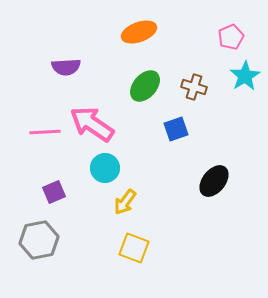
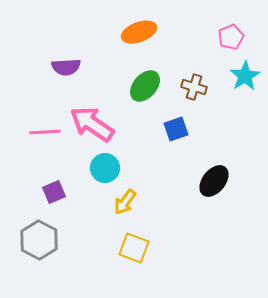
gray hexagon: rotated 21 degrees counterclockwise
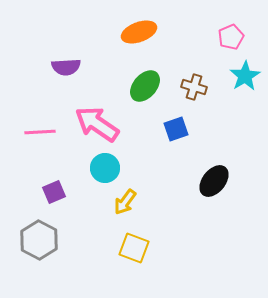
pink arrow: moved 5 px right
pink line: moved 5 px left
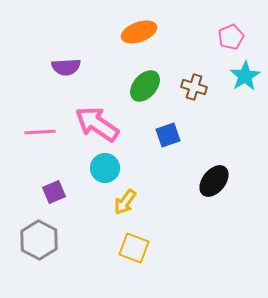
blue square: moved 8 px left, 6 px down
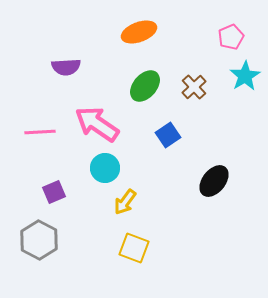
brown cross: rotated 30 degrees clockwise
blue square: rotated 15 degrees counterclockwise
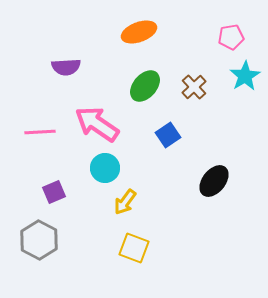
pink pentagon: rotated 15 degrees clockwise
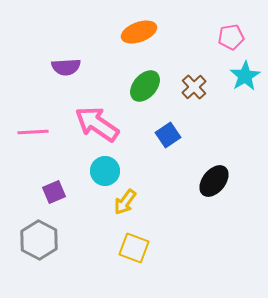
pink line: moved 7 px left
cyan circle: moved 3 px down
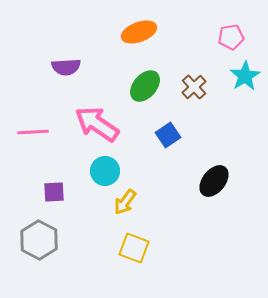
purple square: rotated 20 degrees clockwise
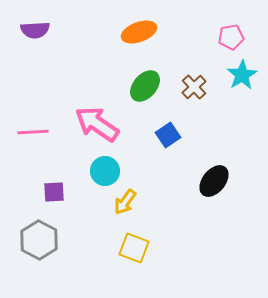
purple semicircle: moved 31 px left, 37 px up
cyan star: moved 3 px left, 1 px up
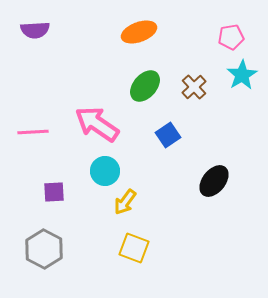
gray hexagon: moved 5 px right, 9 px down
